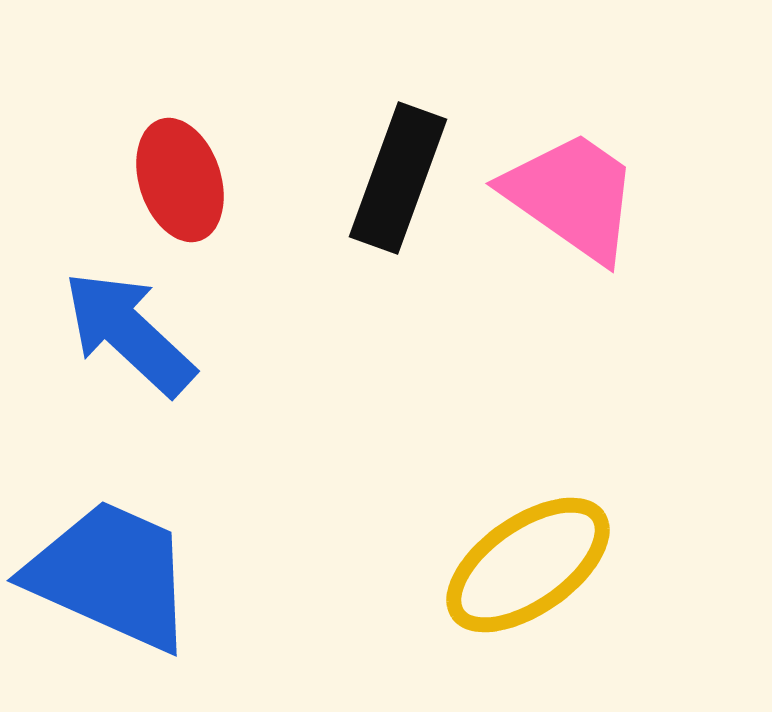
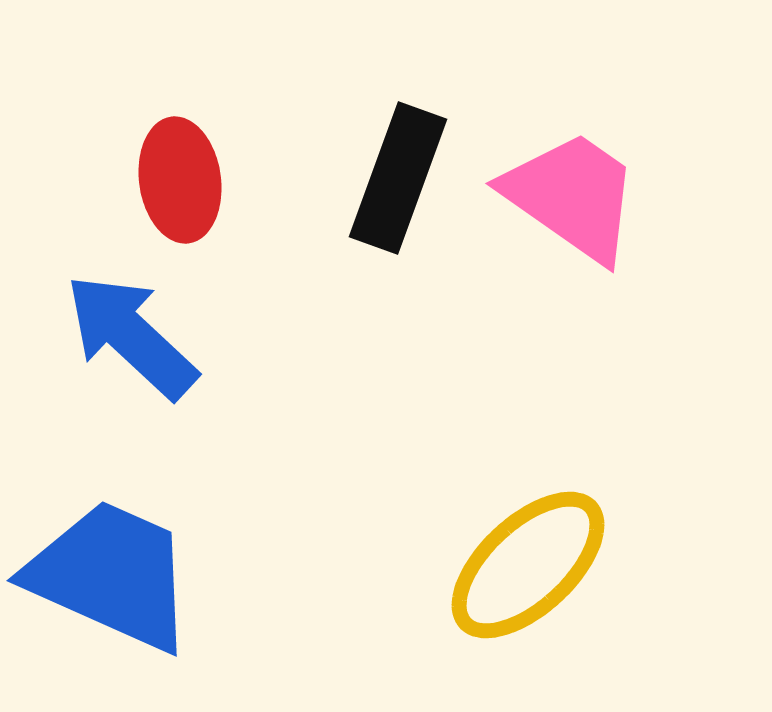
red ellipse: rotated 10 degrees clockwise
blue arrow: moved 2 px right, 3 px down
yellow ellipse: rotated 8 degrees counterclockwise
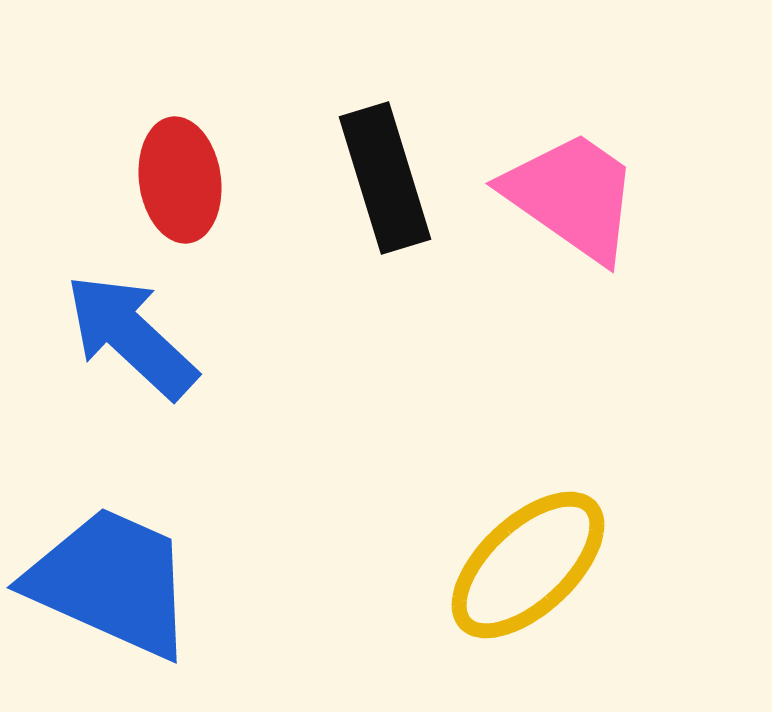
black rectangle: moved 13 px left; rotated 37 degrees counterclockwise
blue trapezoid: moved 7 px down
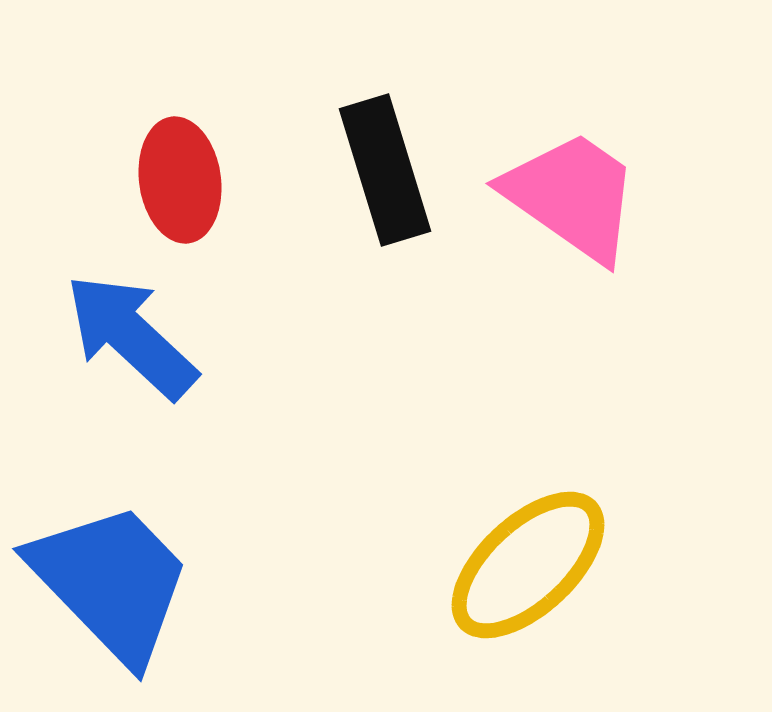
black rectangle: moved 8 px up
blue trapezoid: rotated 22 degrees clockwise
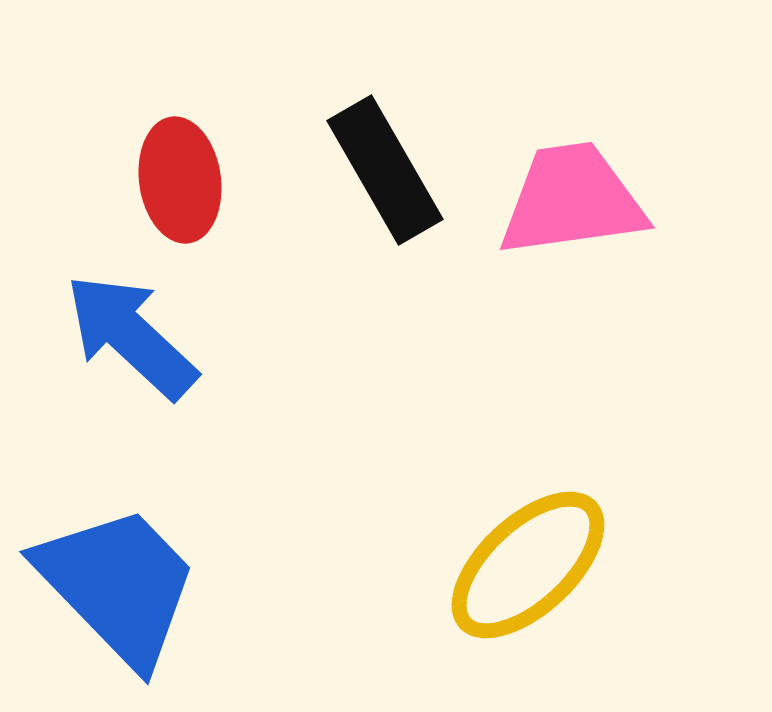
black rectangle: rotated 13 degrees counterclockwise
pink trapezoid: moved 4 px down; rotated 43 degrees counterclockwise
blue trapezoid: moved 7 px right, 3 px down
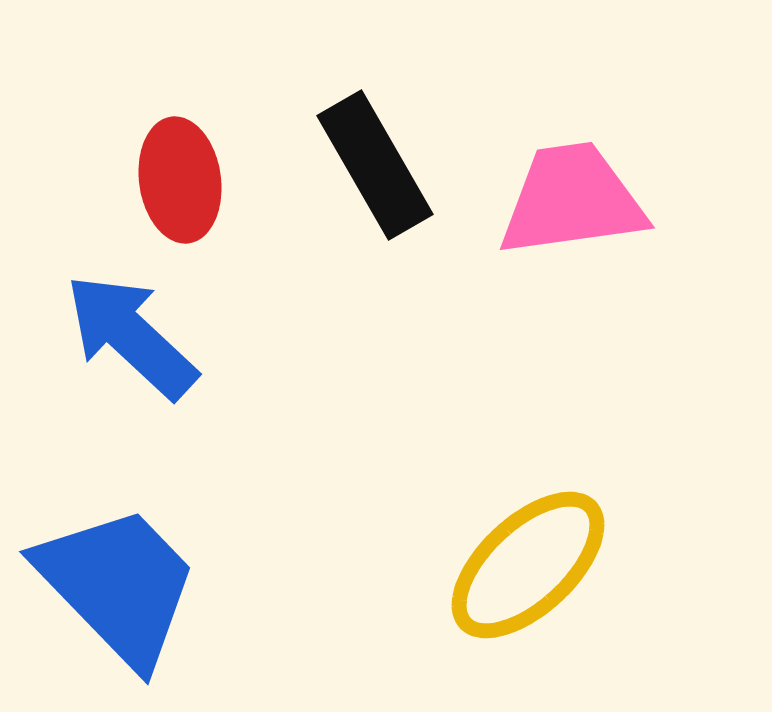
black rectangle: moved 10 px left, 5 px up
